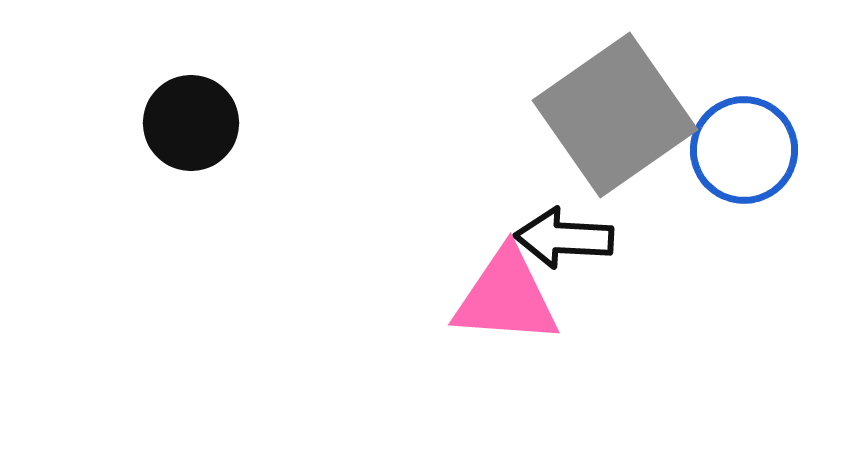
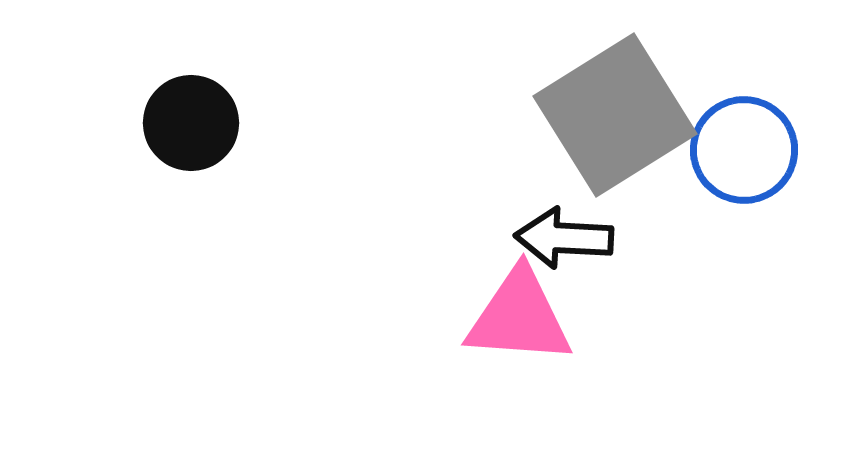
gray square: rotated 3 degrees clockwise
pink triangle: moved 13 px right, 20 px down
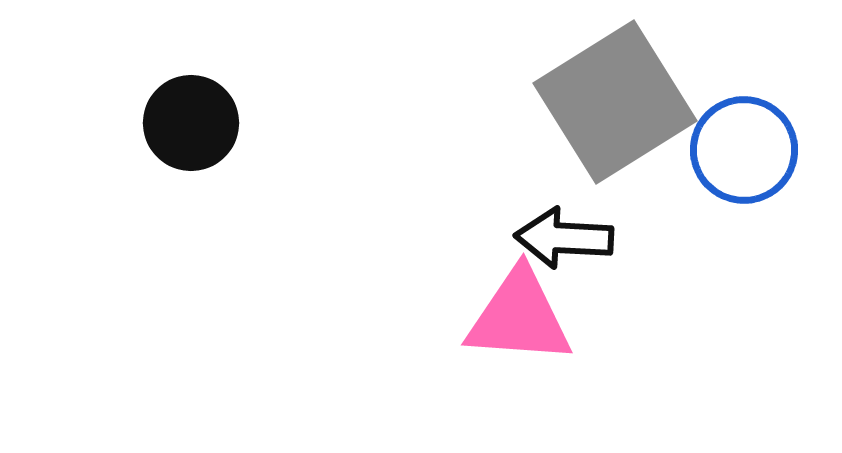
gray square: moved 13 px up
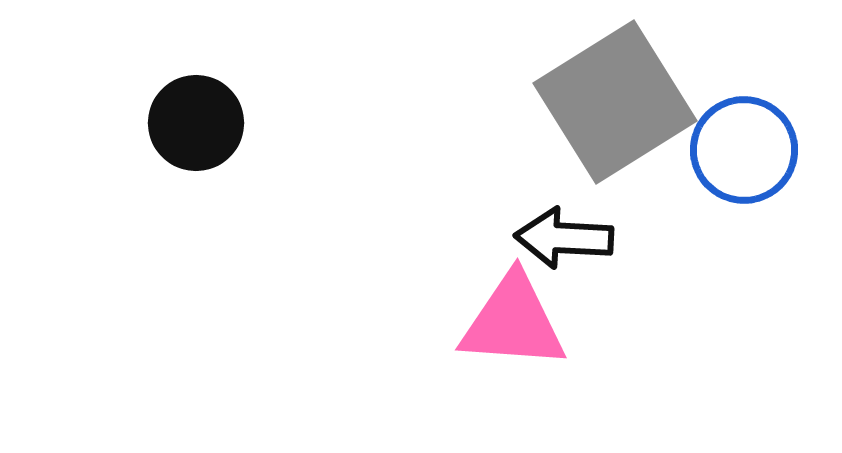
black circle: moved 5 px right
pink triangle: moved 6 px left, 5 px down
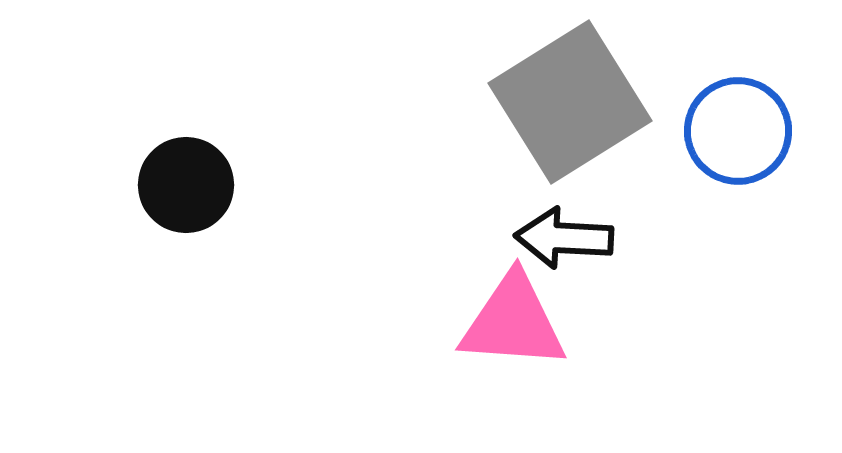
gray square: moved 45 px left
black circle: moved 10 px left, 62 px down
blue circle: moved 6 px left, 19 px up
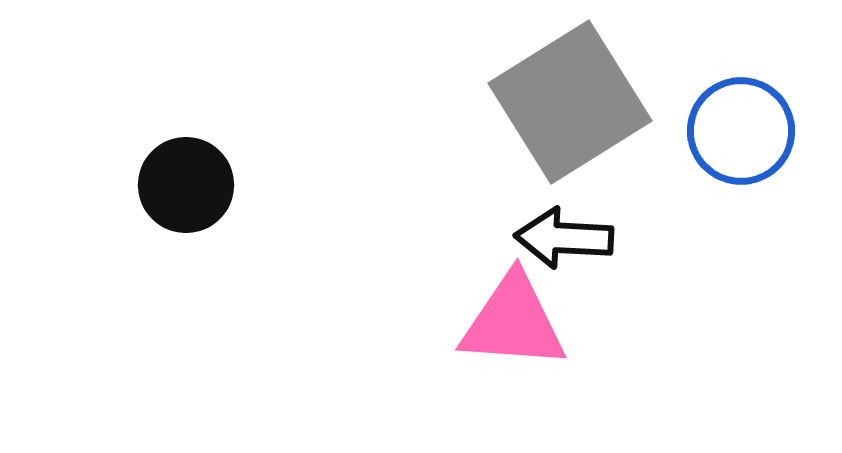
blue circle: moved 3 px right
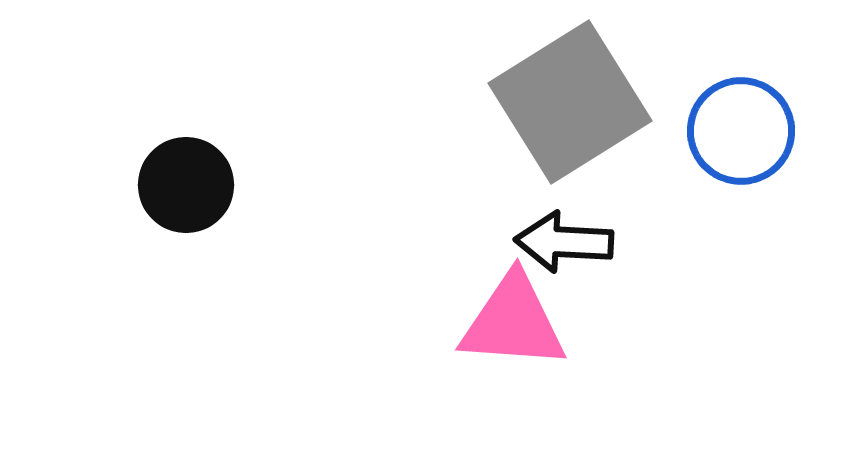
black arrow: moved 4 px down
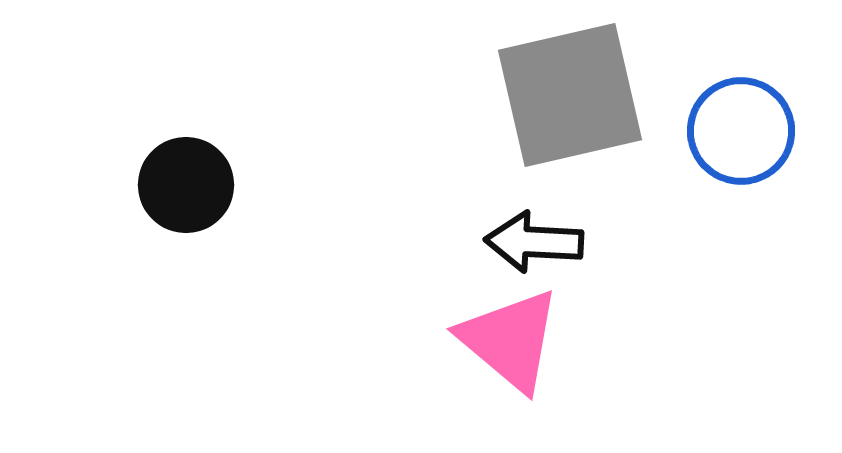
gray square: moved 7 px up; rotated 19 degrees clockwise
black arrow: moved 30 px left
pink triangle: moved 3 px left, 18 px down; rotated 36 degrees clockwise
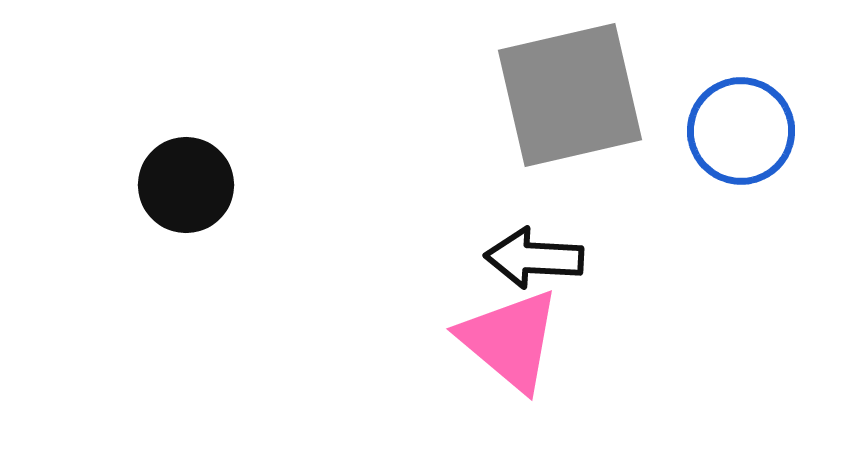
black arrow: moved 16 px down
